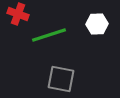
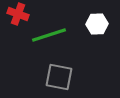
gray square: moved 2 px left, 2 px up
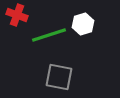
red cross: moved 1 px left, 1 px down
white hexagon: moved 14 px left; rotated 15 degrees counterclockwise
